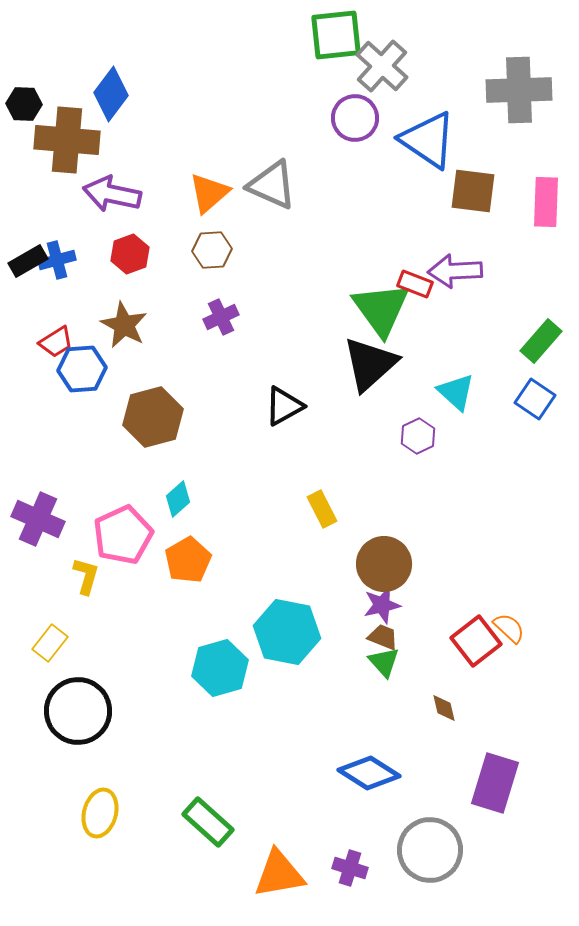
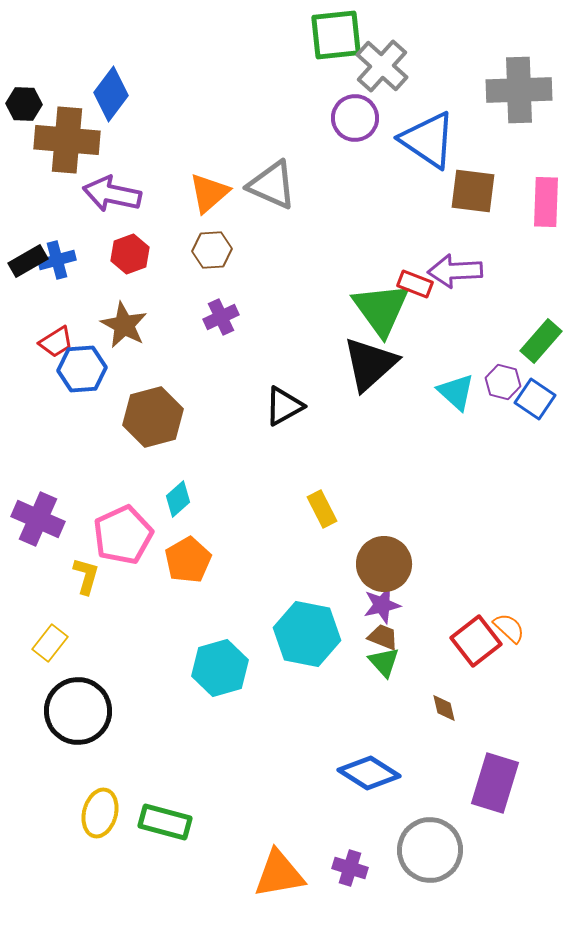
purple hexagon at (418, 436): moved 85 px right, 54 px up; rotated 20 degrees counterclockwise
cyan hexagon at (287, 632): moved 20 px right, 2 px down
green rectangle at (208, 822): moved 43 px left; rotated 27 degrees counterclockwise
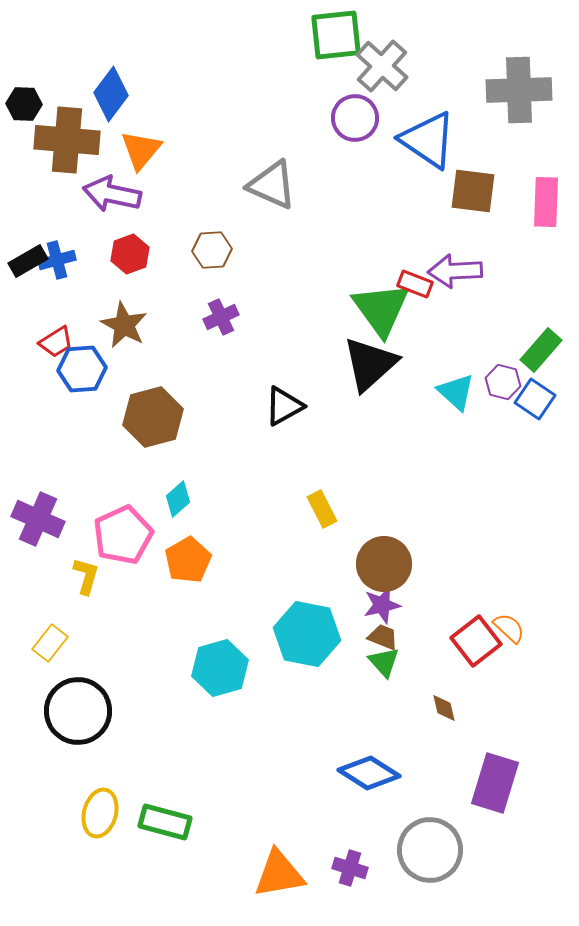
orange triangle at (209, 193): moved 68 px left, 43 px up; rotated 9 degrees counterclockwise
green rectangle at (541, 341): moved 9 px down
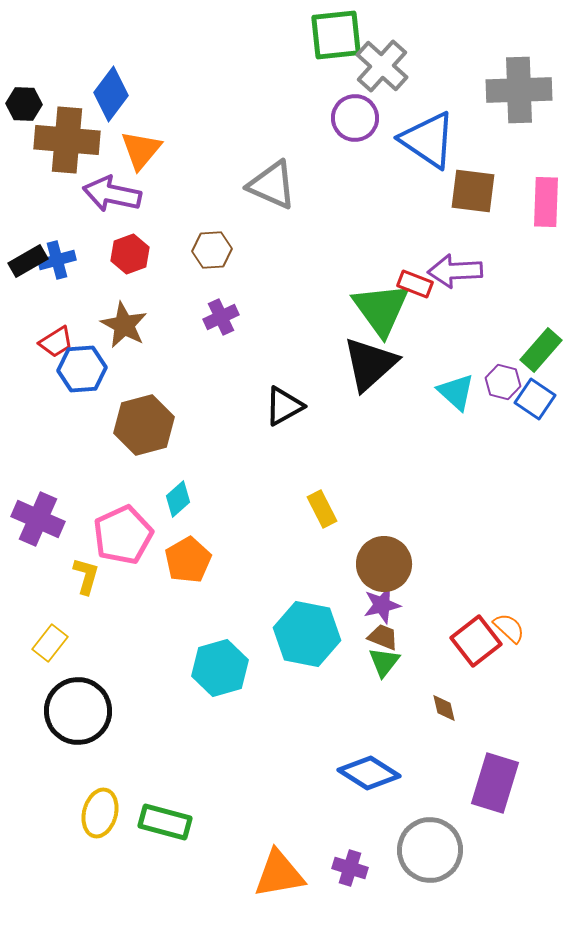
brown hexagon at (153, 417): moved 9 px left, 8 px down
green triangle at (384, 662): rotated 20 degrees clockwise
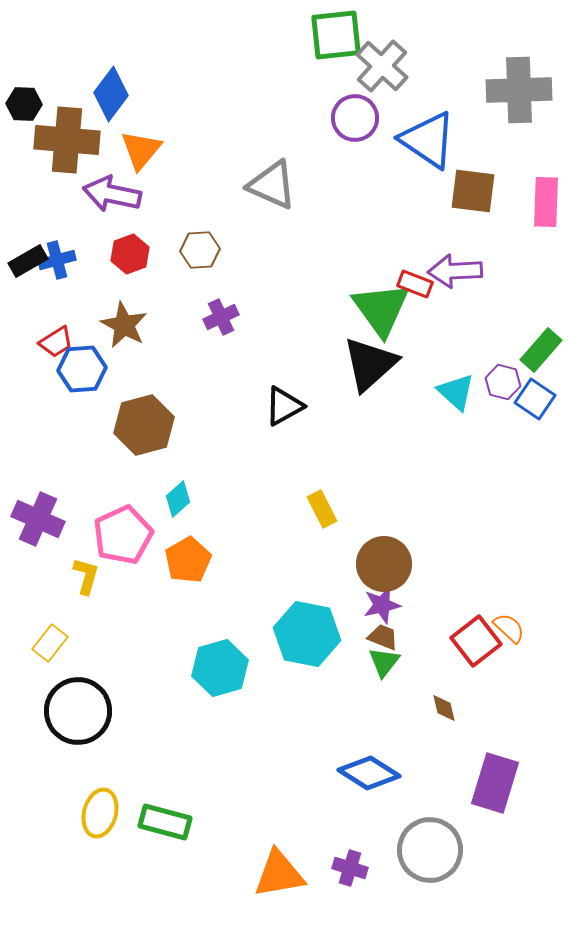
brown hexagon at (212, 250): moved 12 px left
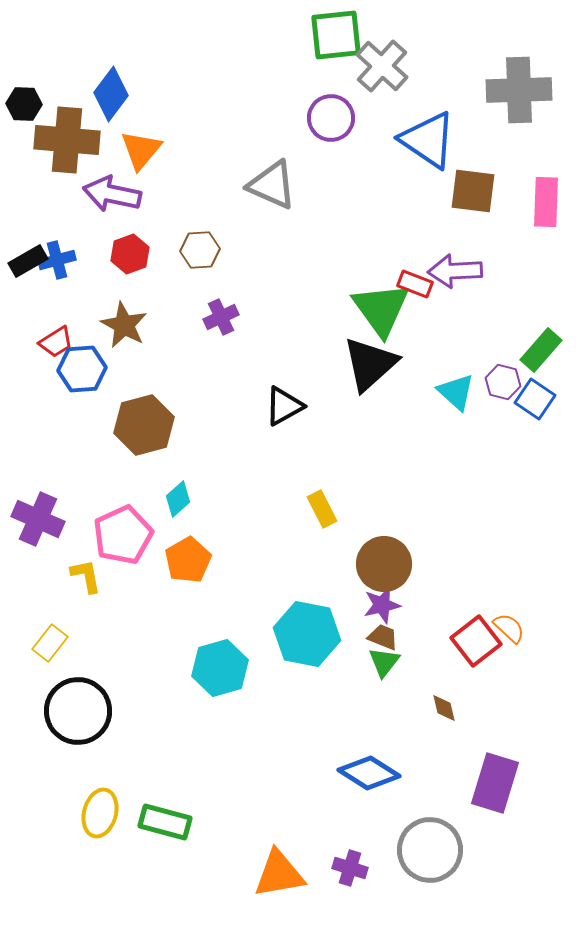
purple circle at (355, 118): moved 24 px left
yellow L-shape at (86, 576): rotated 27 degrees counterclockwise
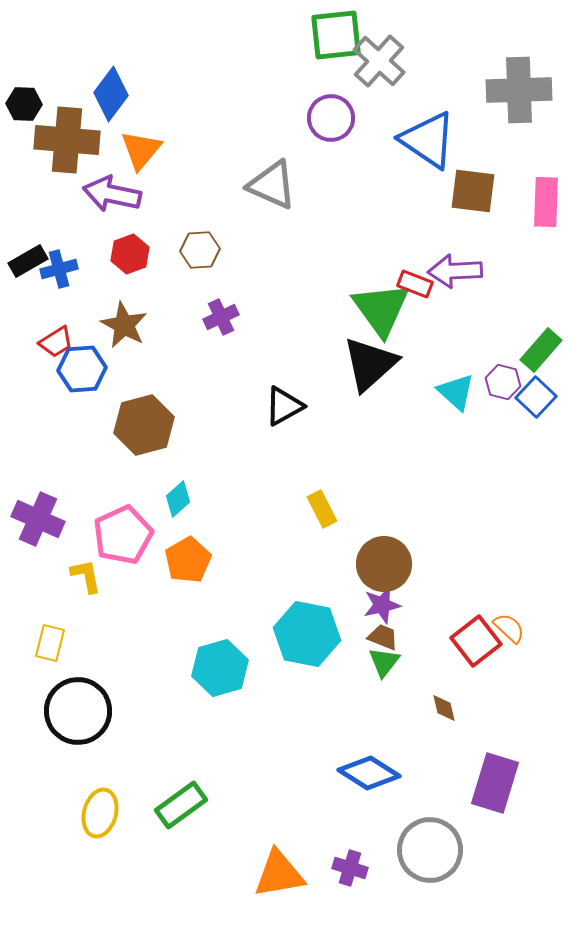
gray cross at (382, 66): moved 3 px left, 5 px up
blue cross at (57, 260): moved 2 px right, 9 px down
blue square at (535, 399): moved 1 px right, 2 px up; rotated 9 degrees clockwise
yellow rectangle at (50, 643): rotated 24 degrees counterclockwise
green rectangle at (165, 822): moved 16 px right, 17 px up; rotated 51 degrees counterclockwise
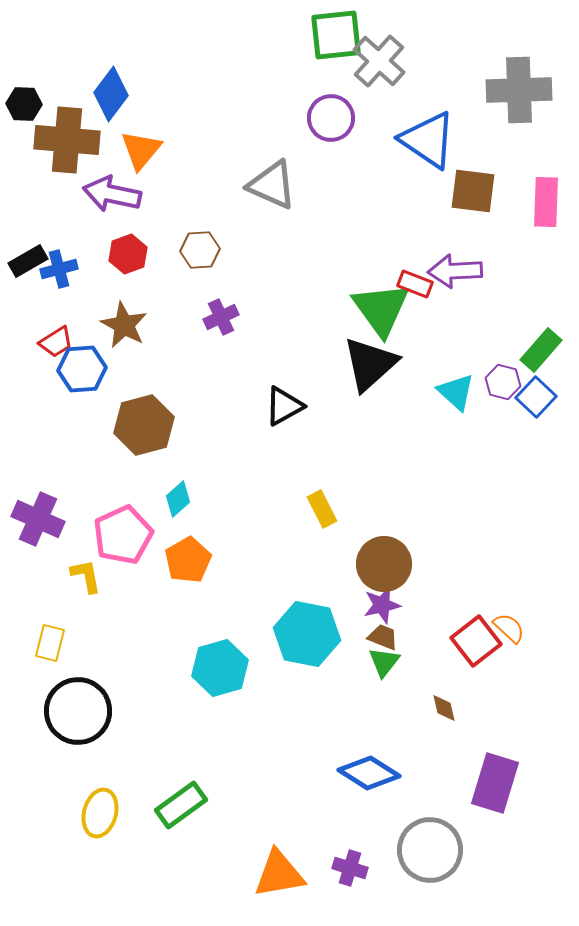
red hexagon at (130, 254): moved 2 px left
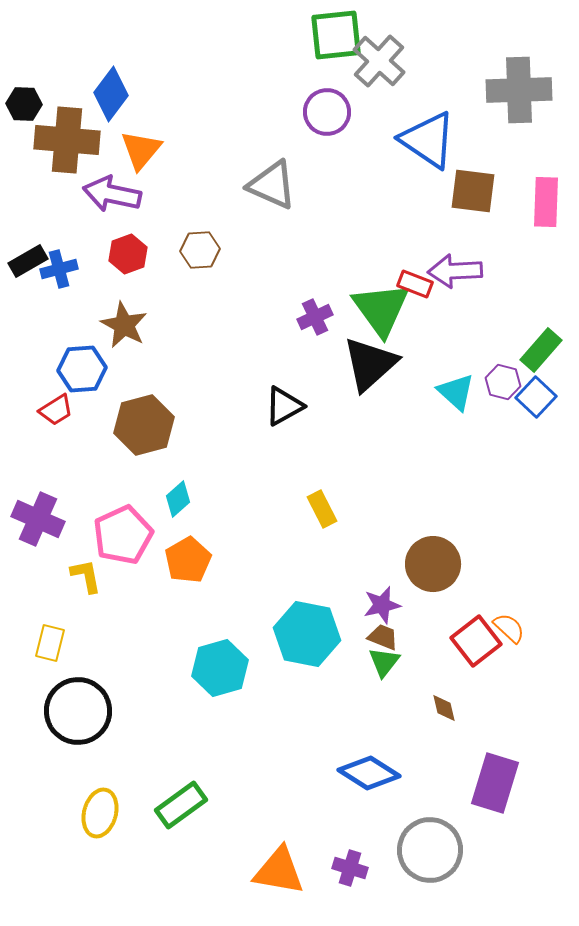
purple circle at (331, 118): moved 4 px left, 6 px up
purple cross at (221, 317): moved 94 px right
red trapezoid at (56, 342): moved 68 px down
brown circle at (384, 564): moved 49 px right
orange triangle at (279, 874): moved 3 px up; rotated 20 degrees clockwise
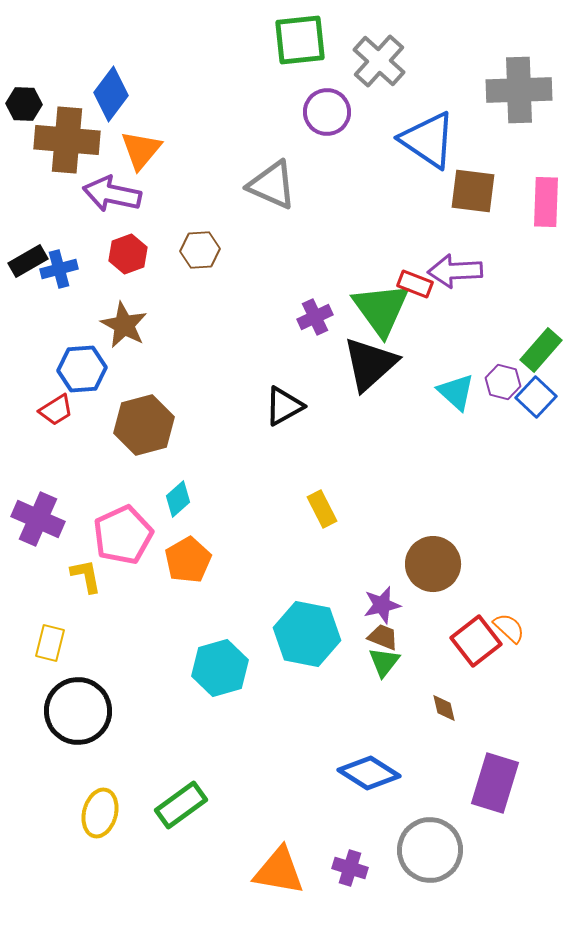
green square at (336, 35): moved 36 px left, 5 px down
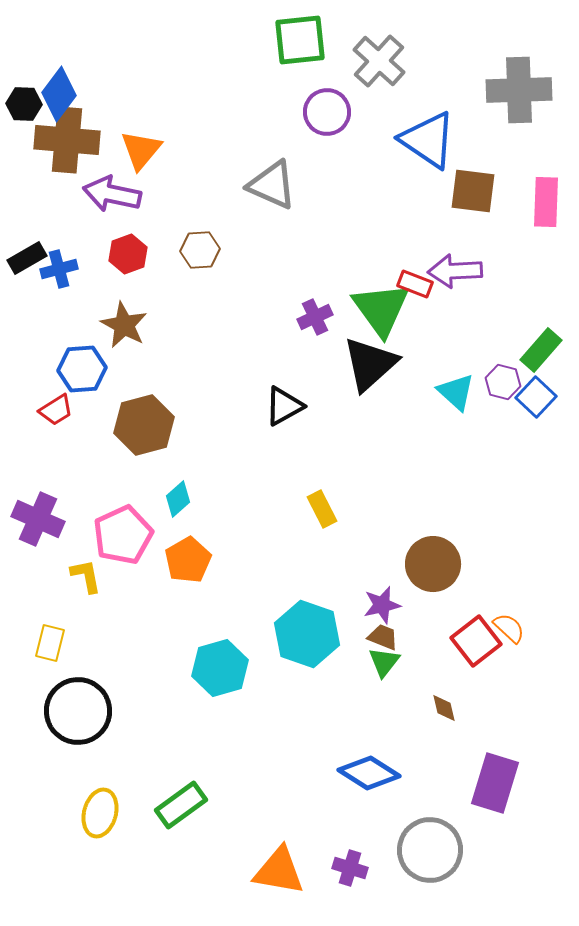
blue diamond at (111, 94): moved 52 px left
black rectangle at (28, 261): moved 1 px left, 3 px up
cyan hexagon at (307, 634): rotated 8 degrees clockwise
